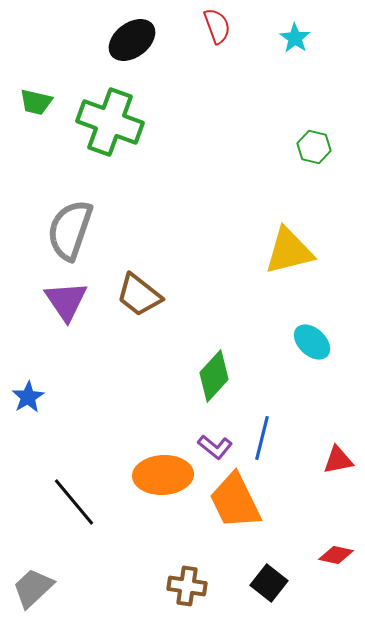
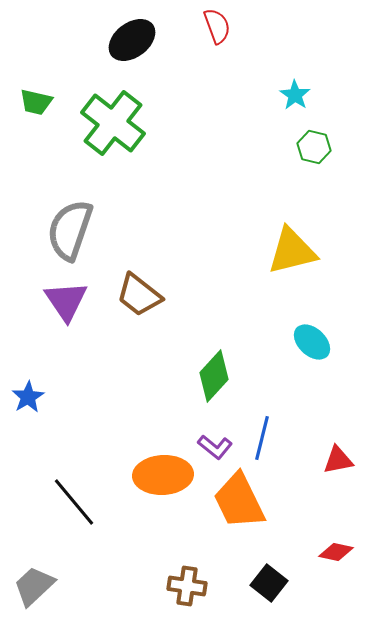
cyan star: moved 57 px down
green cross: moved 3 px right, 1 px down; rotated 18 degrees clockwise
yellow triangle: moved 3 px right
orange trapezoid: moved 4 px right
red diamond: moved 3 px up
gray trapezoid: moved 1 px right, 2 px up
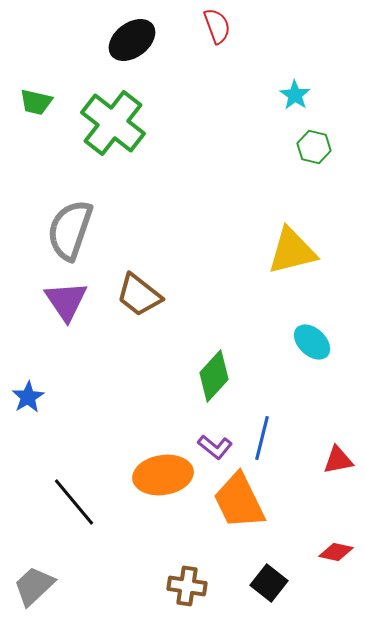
orange ellipse: rotated 6 degrees counterclockwise
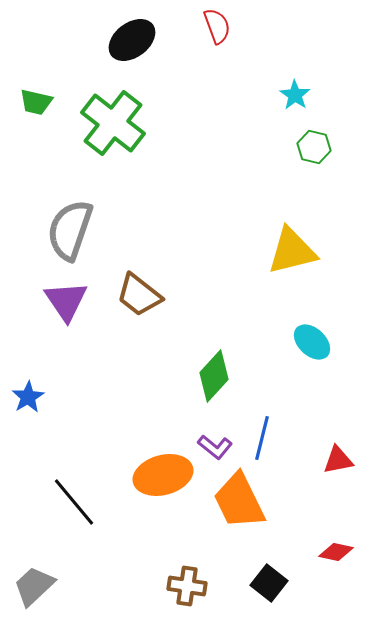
orange ellipse: rotated 6 degrees counterclockwise
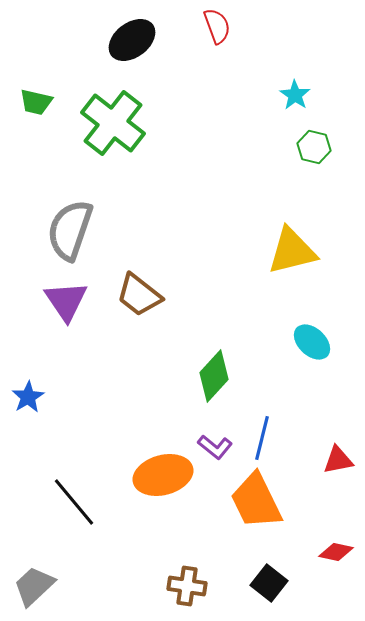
orange trapezoid: moved 17 px right
